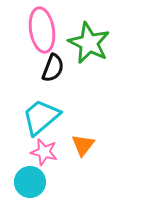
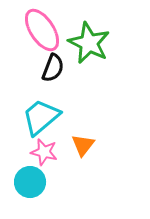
pink ellipse: rotated 24 degrees counterclockwise
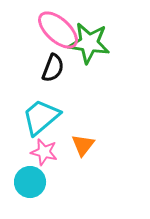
pink ellipse: moved 16 px right; rotated 15 degrees counterclockwise
green star: rotated 18 degrees counterclockwise
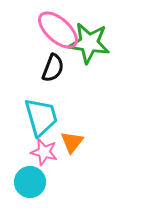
cyan trapezoid: rotated 114 degrees clockwise
orange triangle: moved 11 px left, 3 px up
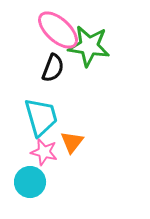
green star: moved 3 px down
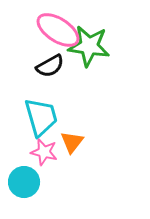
pink ellipse: rotated 9 degrees counterclockwise
black semicircle: moved 3 px left, 2 px up; rotated 40 degrees clockwise
cyan circle: moved 6 px left
